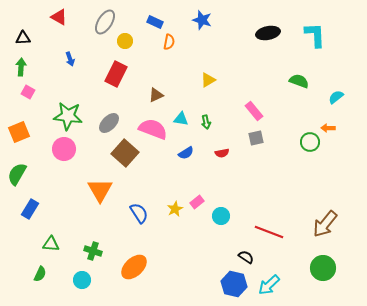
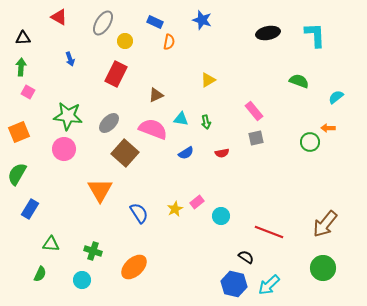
gray ellipse at (105, 22): moved 2 px left, 1 px down
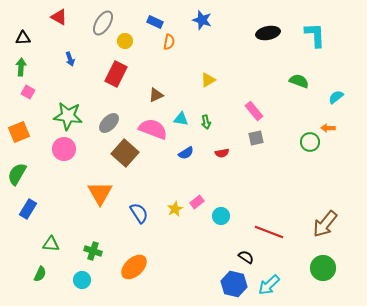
orange triangle at (100, 190): moved 3 px down
blue rectangle at (30, 209): moved 2 px left
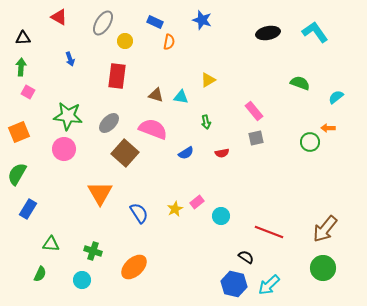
cyan L-shape at (315, 35): moved 3 px up; rotated 32 degrees counterclockwise
red rectangle at (116, 74): moved 1 px right, 2 px down; rotated 20 degrees counterclockwise
green semicircle at (299, 81): moved 1 px right, 2 px down
brown triangle at (156, 95): rotated 42 degrees clockwise
cyan triangle at (181, 119): moved 22 px up
brown arrow at (325, 224): moved 5 px down
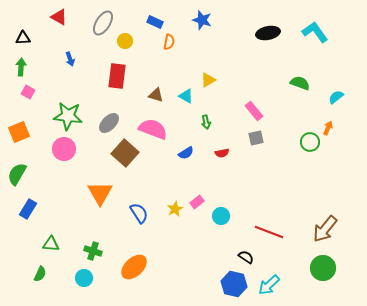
cyan triangle at (181, 97): moved 5 px right, 1 px up; rotated 21 degrees clockwise
orange arrow at (328, 128): rotated 112 degrees clockwise
cyan circle at (82, 280): moved 2 px right, 2 px up
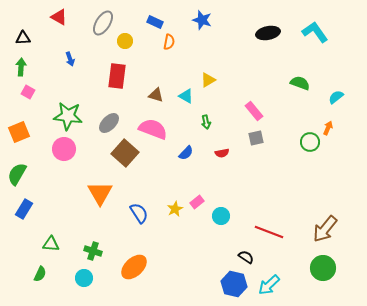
blue semicircle at (186, 153): rotated 14 degrees counterclockwise
blue rectangle at (28, 209): moved 4 px left
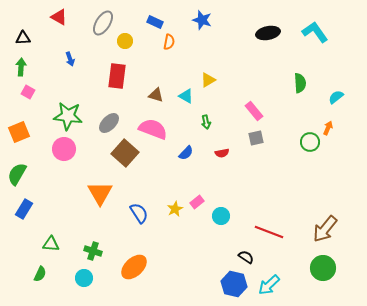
green semicircle at (300, 83): rotated 66 degrees clockwise
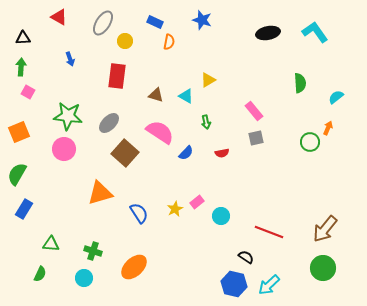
pink semicircle at (153, 129): moved 7 px right, 3 px down; rotated 12 degrees clockwise
orange triangle at (100, 193): rotated 44 degrees clockwise
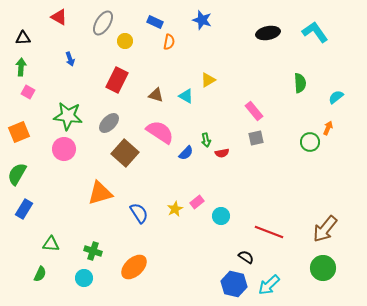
red rectangle at (117, 76): moved 4 px down; rotated 20 degrees clockwise
green arrow at (206, 122): moved 18 px down
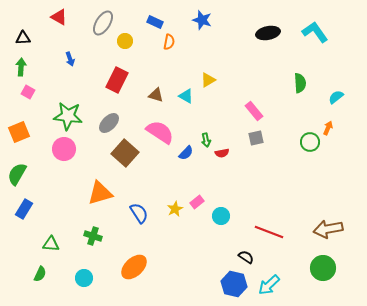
brown arrow at (325, 229): moved 3 px right; rotated 40 degrees clockwise
green cross at (93, 251): moved 15 px up
